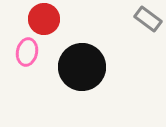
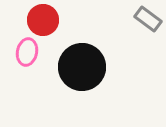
red circle: moved 1 px left, 1 px down
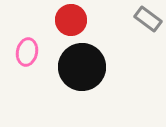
red circle: moved 28 px right
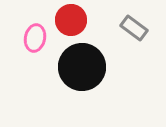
gray rectangle: moved 14 px left, 9 px down
pink ellipse: moved 8 px right, 14 px up
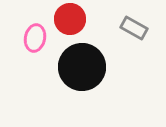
red circle: moved 1 px left, 1 px up
gray rectangle: rotated 8 degrees counterclockwise
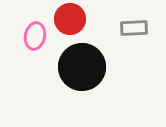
gray rectangle: rotated 32 degrees counterclockwise
pink ellipse: moved 2 px up
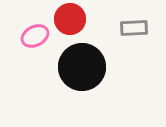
pink ellipse: rotated 52 degrees clockwise
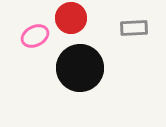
red circle: moved 1 px right, 1 px up
black circle: moved 2 px left, 1 px down
